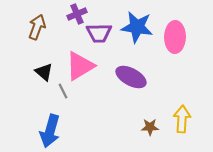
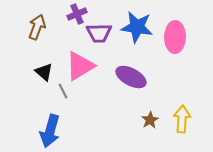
brown star: moved 7 px up; rotated 30 degrees counterclockwise
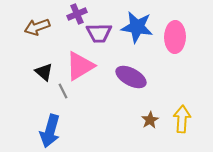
brown arrow: rotated 130 degrees counterclockwise
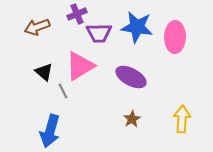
brown star: moved 18 px left, 1 px up
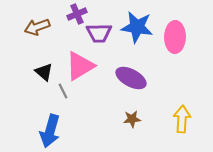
purple ellipse: moved 1 px down
brown star: rotated 24 degrees clockwise
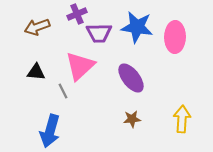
pink triangle: rotated 12 degrees counterclockwise
black triangle: moved 8 px left; rotated 36 degrees counterclockwise
purple ellipse: rotated 24 degrees clockwise
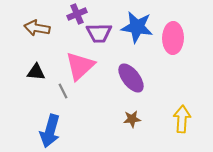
brown arrow: moved 1 px down; rotated 30 degrees clockwise
pink ellipse: moved 2 px left, 1 px down
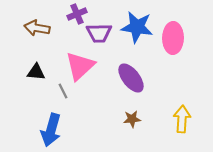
blue arrow: moved 1 px right, 1 px up
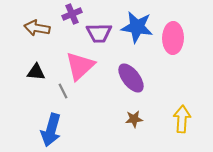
purple cross: moved 5 px left
brown star: moved 2 px right
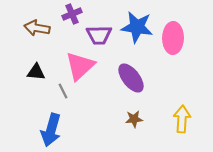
purple trapezoid: moved 2 px down
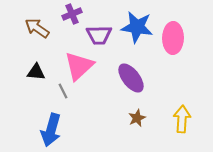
brown arrow: rotated 25 degrees clockwise
pink triangle: moved 1 px left
brown star: moved 3 px right, 1 px up; rotated 18 degrees counterclockwise
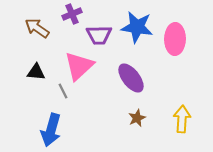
pink ellipse: moved 2 px right, 1 px down
